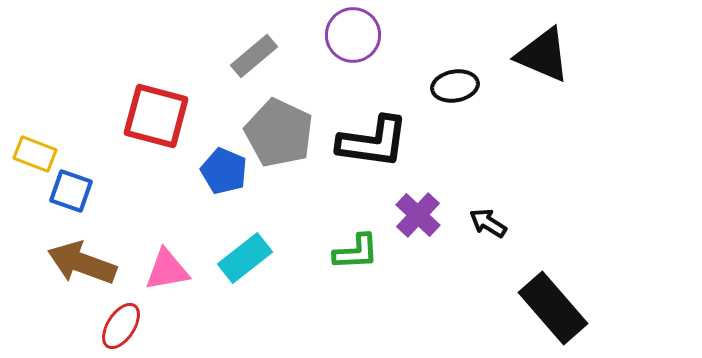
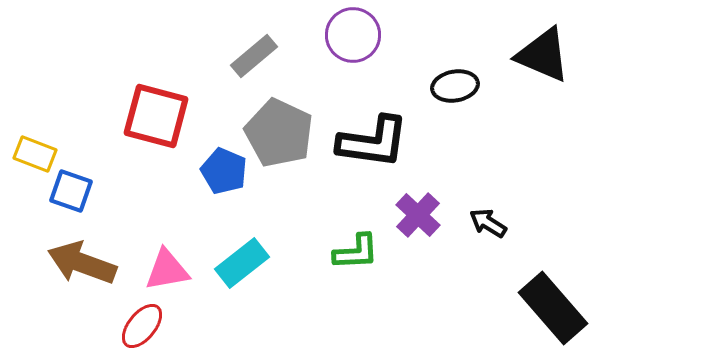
cyan rectangle: moved 3 px left, 5 px down
red ellipse: moved 21 px right; rotated 6 degrees clockwise
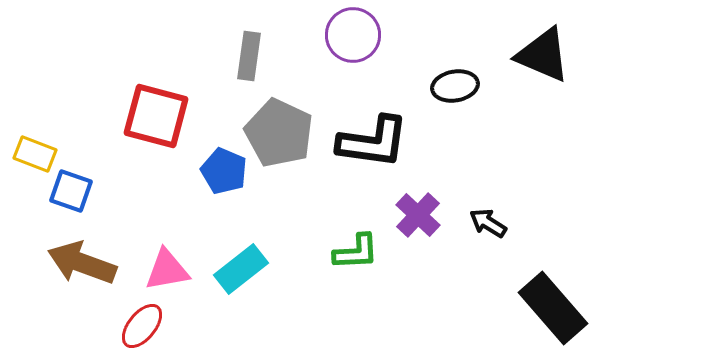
gray rectangle: moved 5 px left; rotated 42 degrees counterclockwise
cyan rectangle: moved 1 px left, 6 px down
